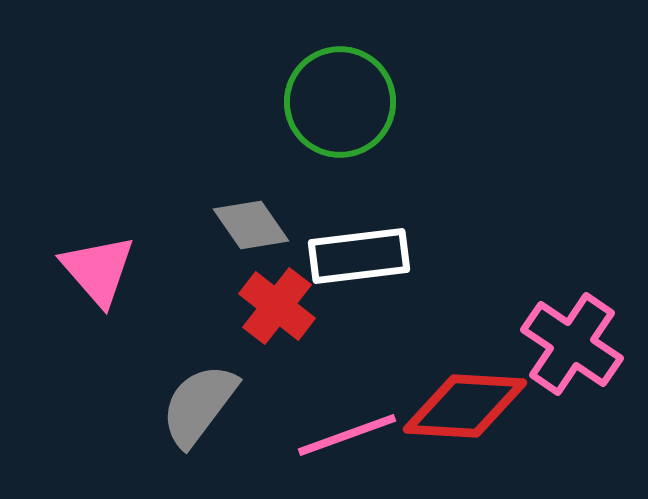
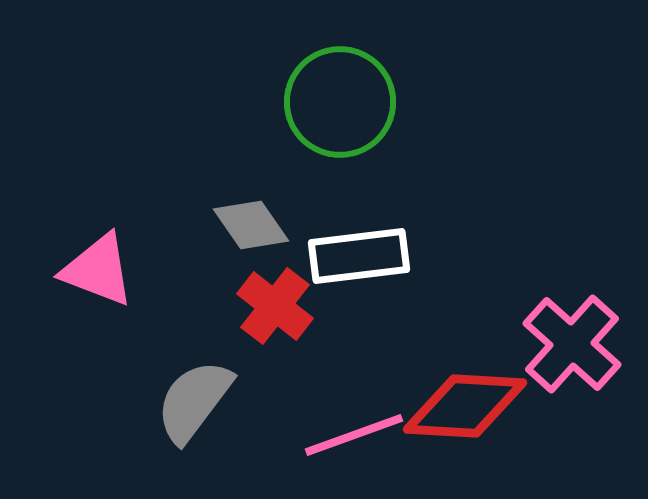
pink triangle: rotated 28 degrees counterclockwise
red cross: moved 2 px left
pink cross: rotated 8 degrees clockwise
gray semicircle: moved 5 px left, 4 px up
pink line: moved 7 px right
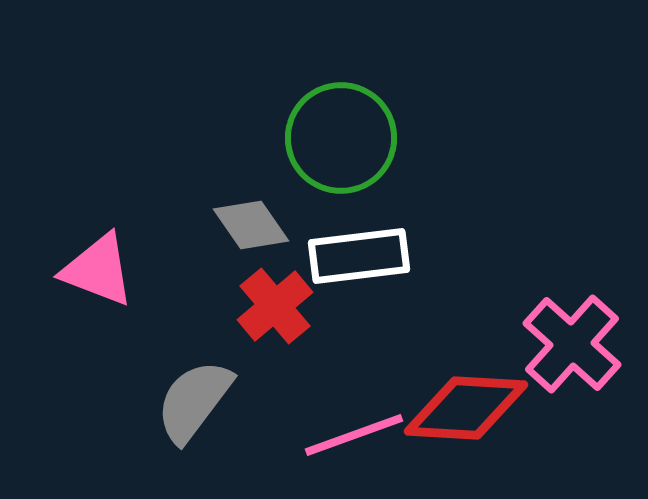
green circle: moved 1 px right, 36 px down
red cross: rotated 12 degrees clockwise
red diamond: moved 1 px right, 2 px down
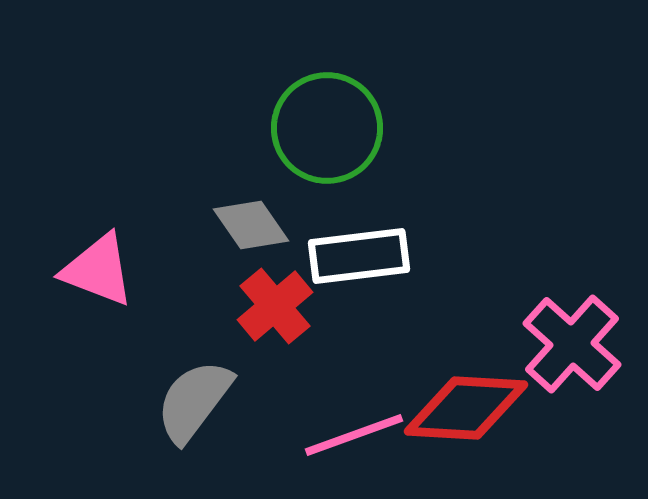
green circle: moved 14 px left, 10 px up
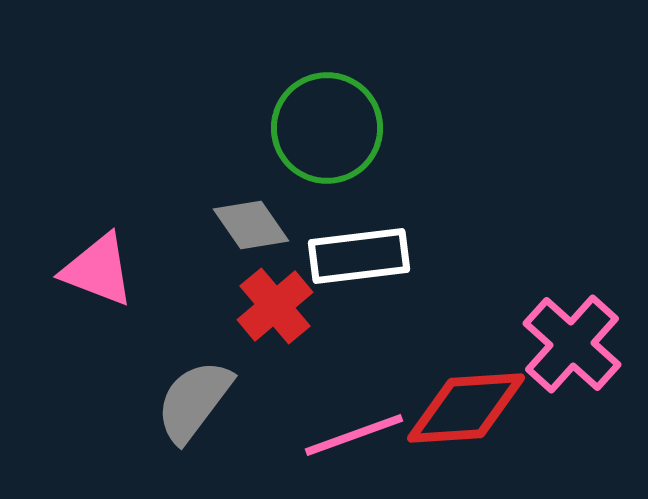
red diamond: rotated 7 degrees counterclockwise
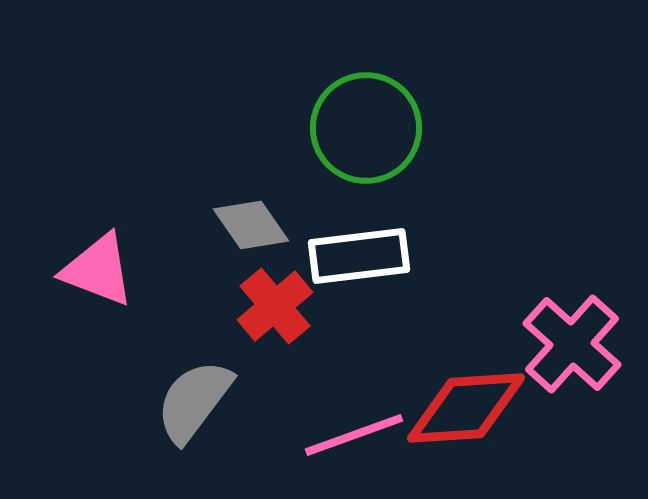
green circle: moved 39 px right
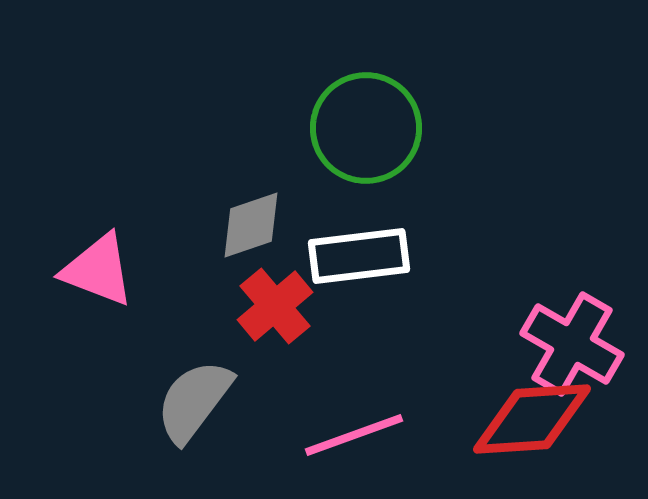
gray diamond: rotated 74 degrees counterclockwise
pink cross: rotated 12 degrees counterclockwise
red diamond: moved 66 px right, 11 px down
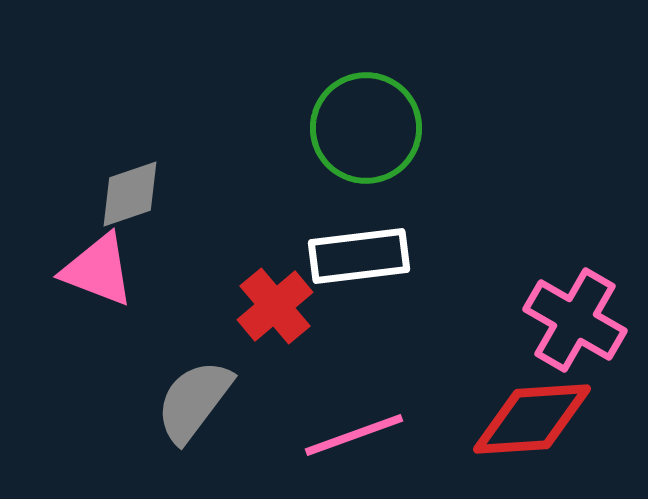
gray diamond: moved 121 px left, 31 px up
pink cross: moved 3 px right, 24 px up
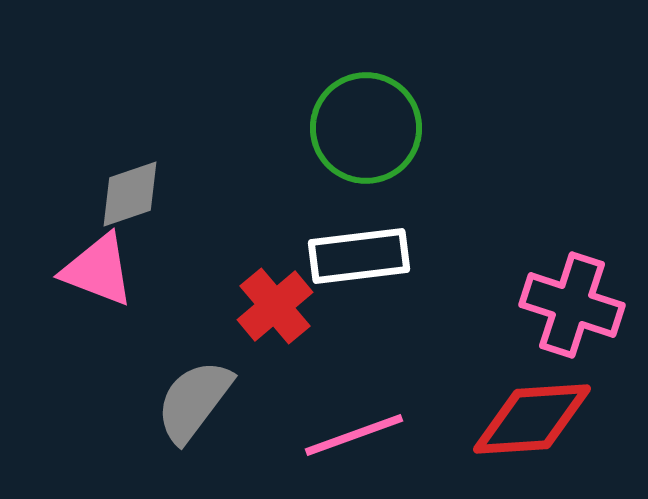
pink cross: moved 3 px left, 15 px up; rotated 12 degrees counterclockwise
